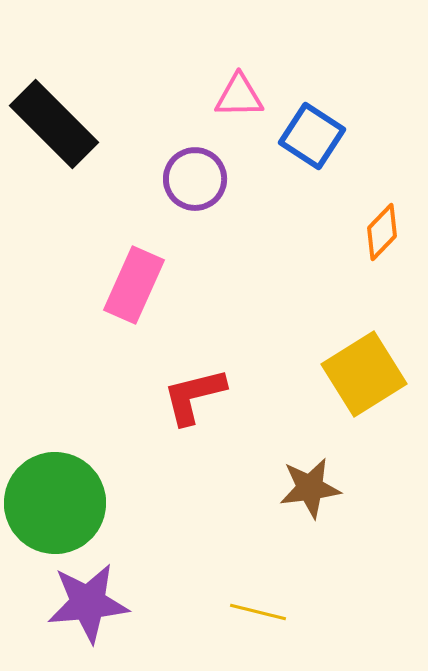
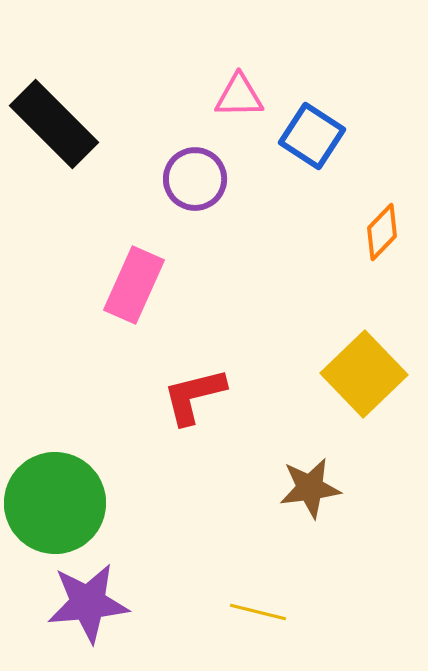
yellow square: rotated 12 degrees counterclockwise
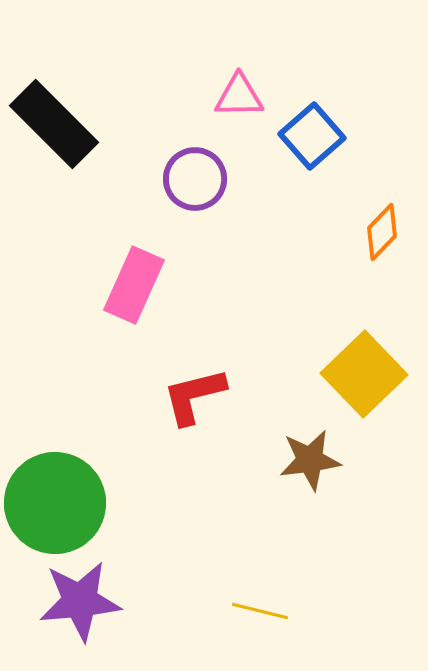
blue square: rotated 16 degrees clockwise
brown star: moved 28 px up
purple star: moved 8 px left, 2 px up
yellow line: moved 2 px right, 1 px up
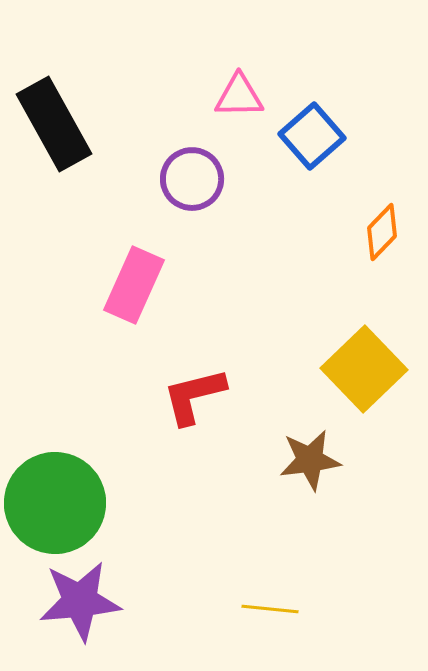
black rectangle: rotated 16 degrees clockwise
purple circle: moved 3 px left
yellow square: moved 5 px up
yellow line: moved 10 px right, 2 px up; rotated 8 degrees counterclockwise
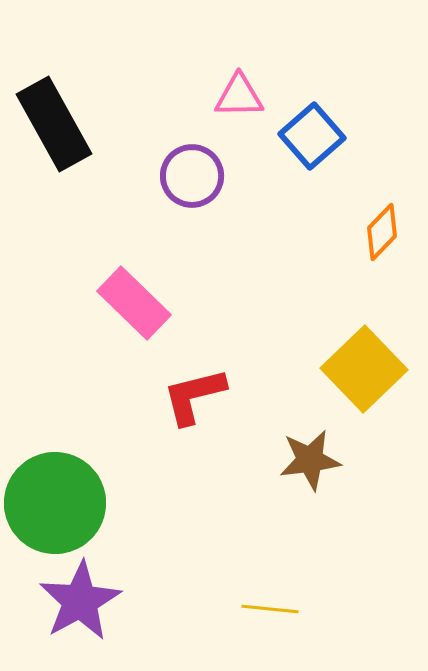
purple circle: moved 3 px up
pink rectangle: moved 18 px down; rotated 70 degrees counterclockwise
purple star: rotated 24 degrees counterclockwise
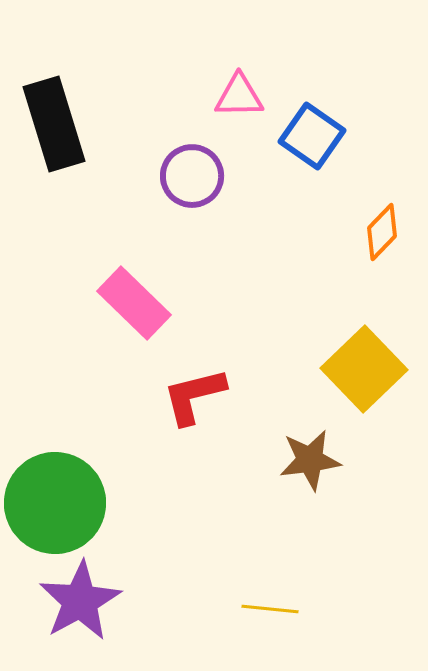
black rectangle: rotated 12 degrees clockwise
blue square: rotated 14 degrees counterclockwise
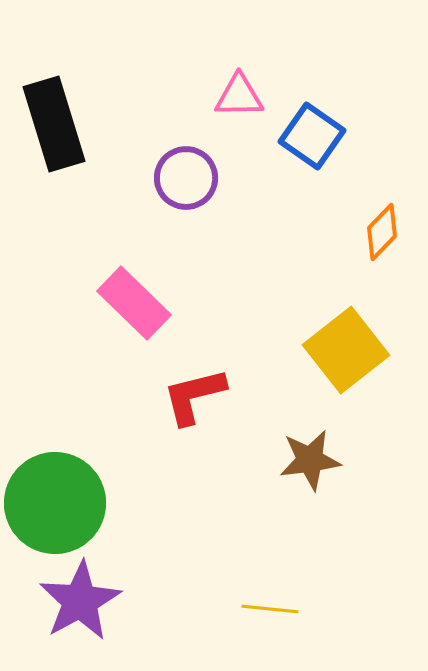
purple circle: moved 6 px left, 2 px down
yellow square: moved 18 px left, 19 px up; rotated 6 degrees clockwise
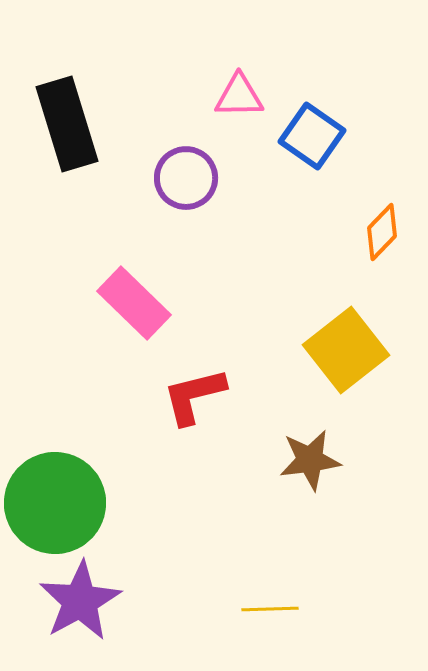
black rectangle: moved 13 px right
yellow line: rotated 8 degrees counterclockwise
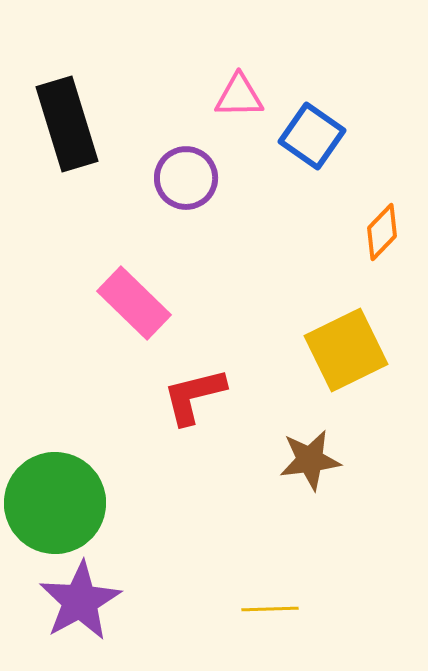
yellow square: rotated 12 degrees clockwise
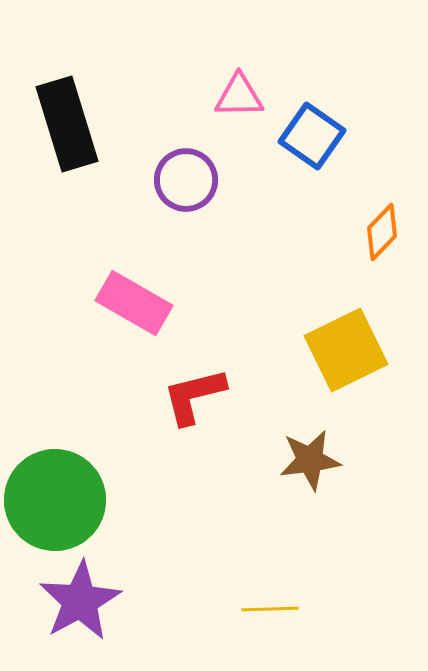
purple circle: moved 2 px down
pink rectangle: rotated 14 degrees counterclockwise
green circle: moved 3 px up
